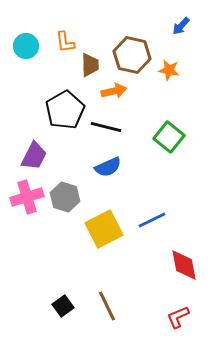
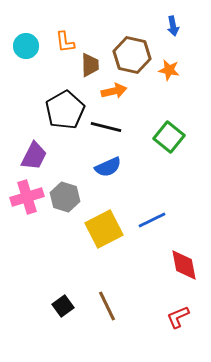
blue arrow: moved 8 px left; rotated 54 degrees counterclockwise
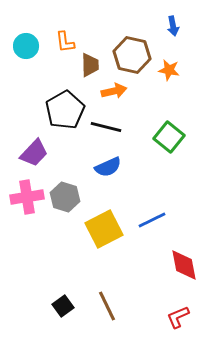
purple trapezoid: moved 3 px up; rotated 16 degrees clockwise
pink cross: rotated 8 degrees clockwise
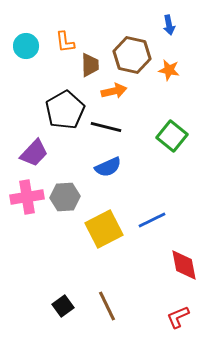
blue arrow: moved 4 px left, 1 px up
green square: moved 3 px right, 1 px up
gray hexagon: rotated 20 degrees counterclockwise
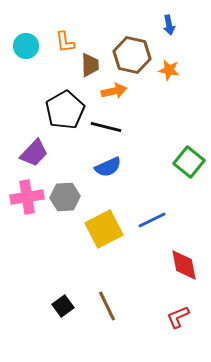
green square: moved 17 px right, 26 px down
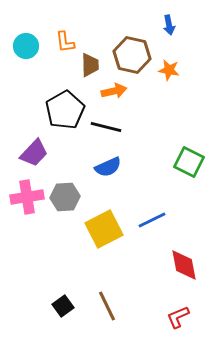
green square: rotated 12 degrees counterclockwise
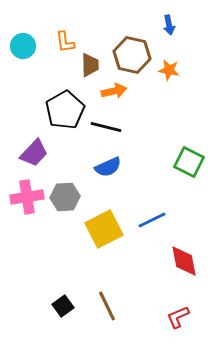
cyan circle: moved 3 px left
red diamond: moved 4 px up
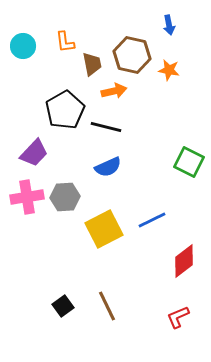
brown trapezoid: moved 2 px right, 1 px up; rotated 10 degrees counterclockwise
red diamond: rotated 64 degrees clockwise
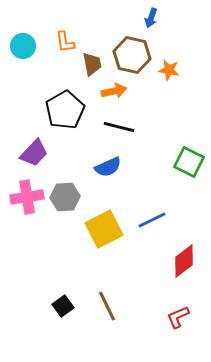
blue arrow: moved 18 px left, 7 px up; rotated 30 degrees clockwise
black line: moved 13 px right
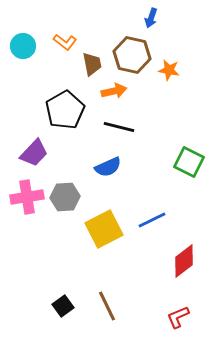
orange L-shape: rotated 45 degrees counterclockwise
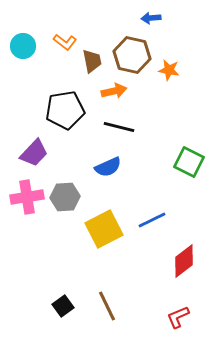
blue arrow: rotated 66 degrees clockwise
brown trapezoid: moved 3 px up
black pentagon: rotated 21 degrees clockwise
